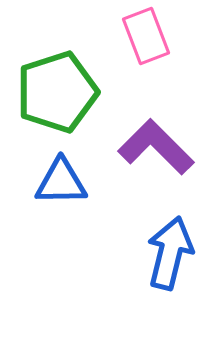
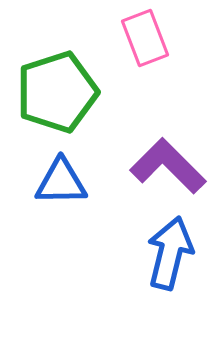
pink rectangle: moved 1 px left, 2 px down
purple L-shape: moved 12 px right, 19 px down
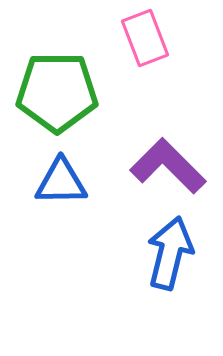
green pentagon: rotated 18 degrees clockwise
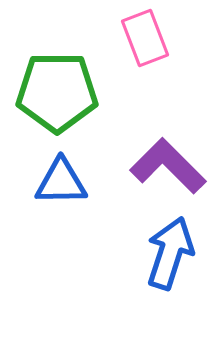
blue arrow: rotated 4 degrees clockwise
